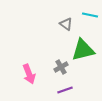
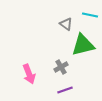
green triangle: moved 5 px up
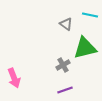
green triangle: moved 2 px right, 3 px down
gray cross: moved 2 px right, 2 px up
pink arrow: moved 15 px left, 4 px down
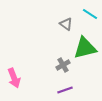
cyan line: moved 1 px up; rotated 21 degrees clockwise
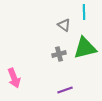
cyan line: moved 6 px left, 2 px up; rotated 56 degrees clockwise
gray triangle: moved 2 px left, 1 px down
gray cross: moved 4 px left, 11 px up; rotated 16 degrees clockwise
